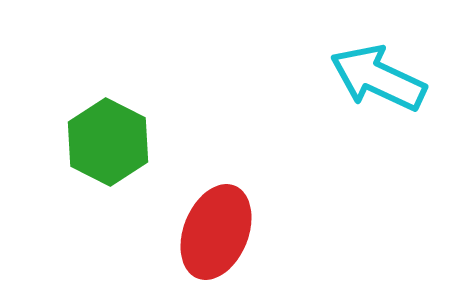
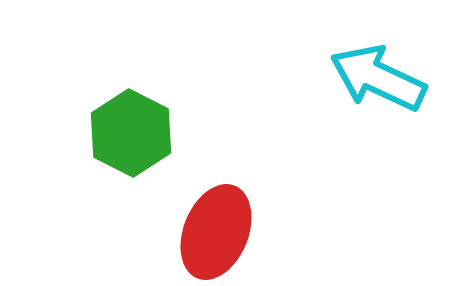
green hexagon: moved 23 px right, 9 px up
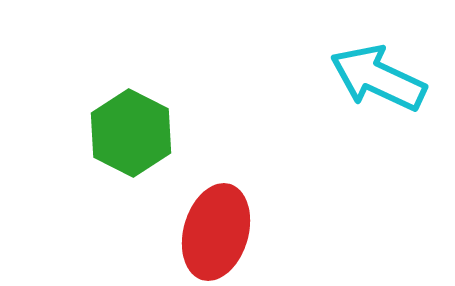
red ellipse: rotated 6 degrees counterclockwise
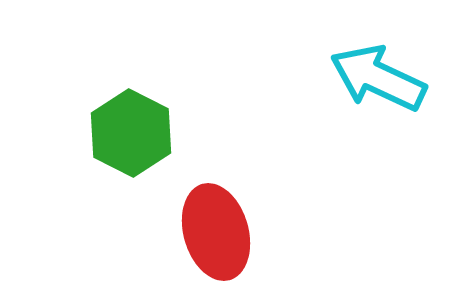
red ellipse: rotated 32 degrees counterclockwise
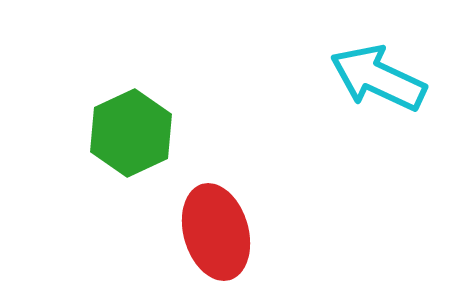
green hexagon: rotated 8 degrees clockwise
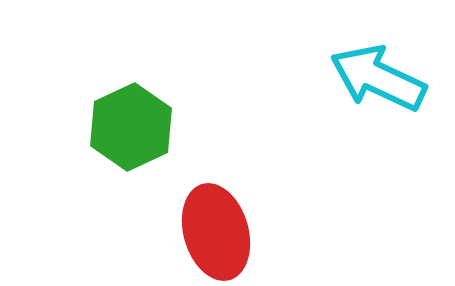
green hexagon: moved 6 px up
